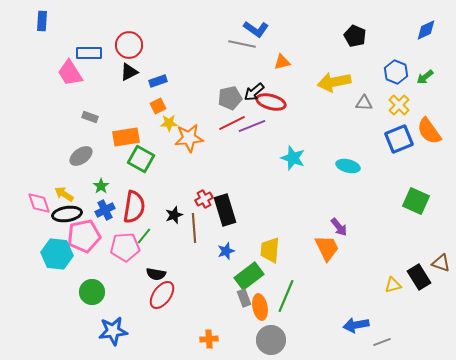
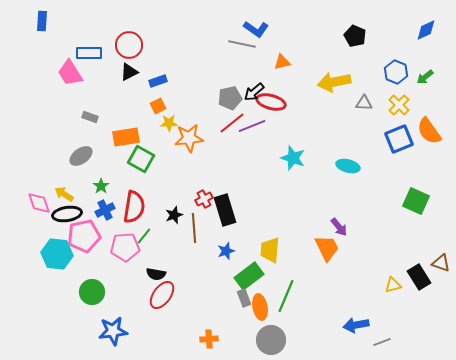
red line at (232, 123): rotated 12 degrees counterclockwise
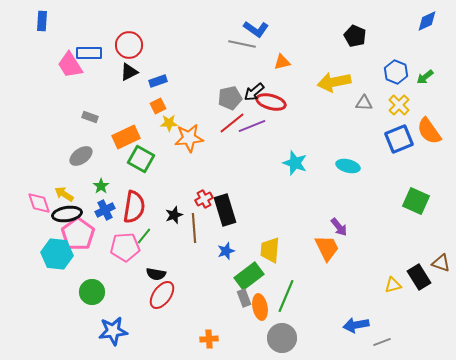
blue diamond at (426, 30): moved 1 px right, 9 px up
pink trapezoid at (70, 73): moved 8 px up
orange rectangle at (126, 137): rotated 16 degrees counterclockwise
cyan star at (293, 158): moved 2 px right, 5 px down
pink pentagon at (84, 236): moved 6 px left, 2 px up; rotated 24 degrees counterclockwise
gray circle at (271, 340): moved 11 px right, 2 px up
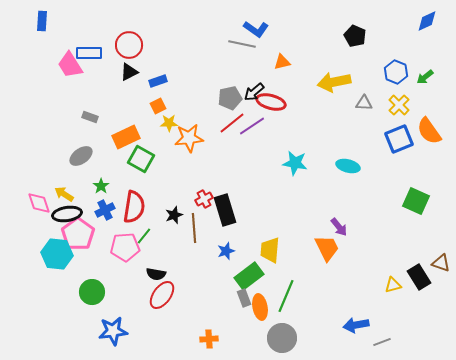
purple line at (252, 126): rotated 12 degrees counterclockwise
cyan star at (295, 163): rotated 10 degrees counterclockwise
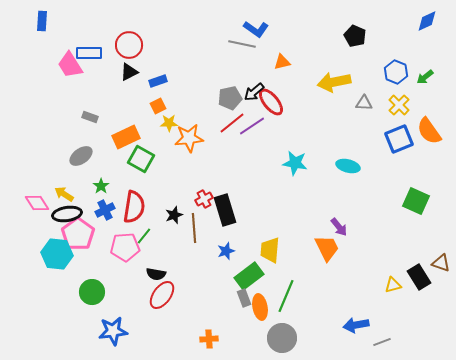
red ellipse at (271, 102): rotated 36 degrees clockwise
pink diamond at (39, 203): moved 2 px left; rotated 15 degrees counterclockwise
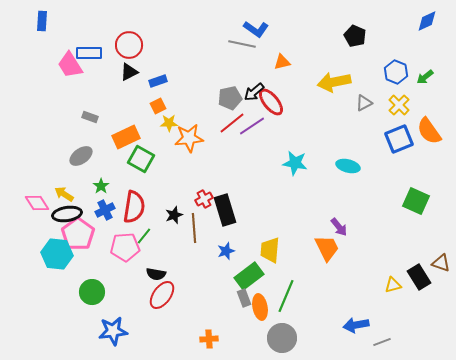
gray triangle at (364, 103): rotated 30 degrees counterclockwise
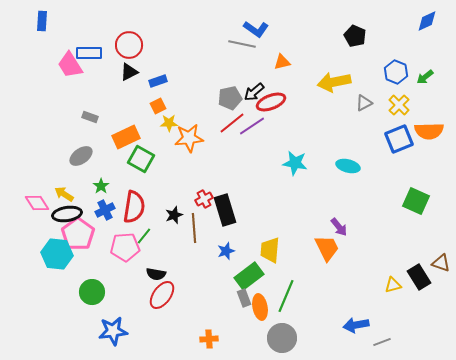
red ellipse at (271, 102): rotated 72 degrees counterclockwise
orange semicircle at (429, 131): rotated 56 degrees counterclockwise
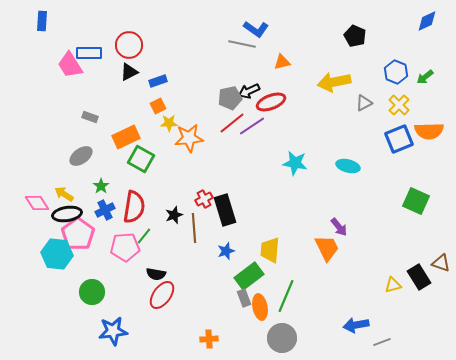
black arrow at (254, 92): moved 5 px left, 1 px up; rotated 15 degrees clockwise
